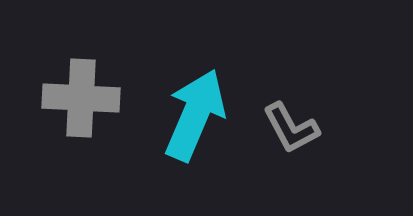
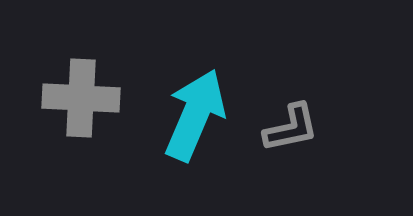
gray L-shape: rotated 74 degrees counterclockwise
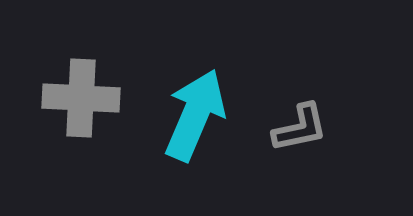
gray L-shape: moved 9 px right
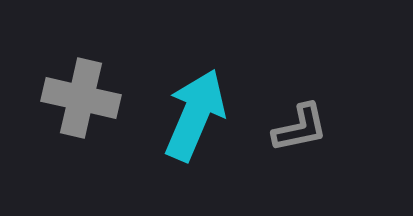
gray cross: rotated 10 degrees clockwise
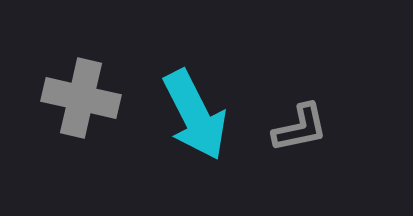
cyan arrow: rotated 130 degrees clockwise
